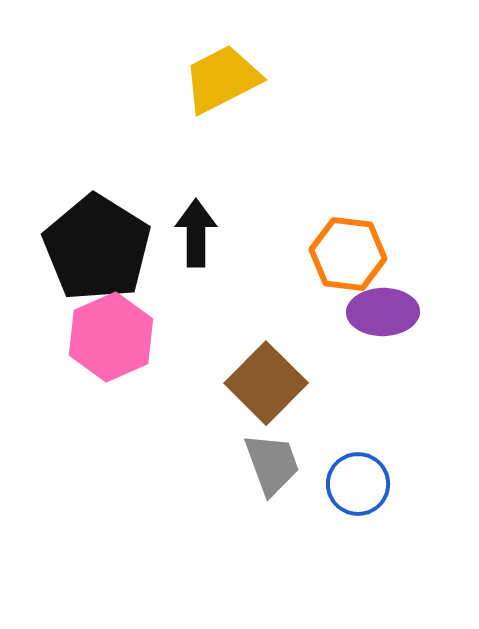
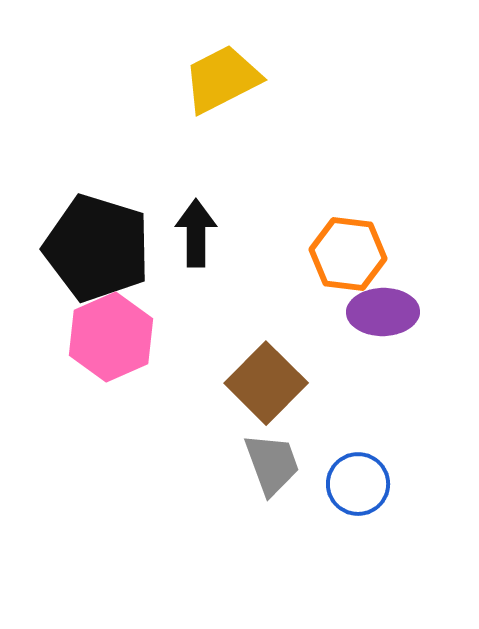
black pentagon: rotated 15 degrees counterclockwise
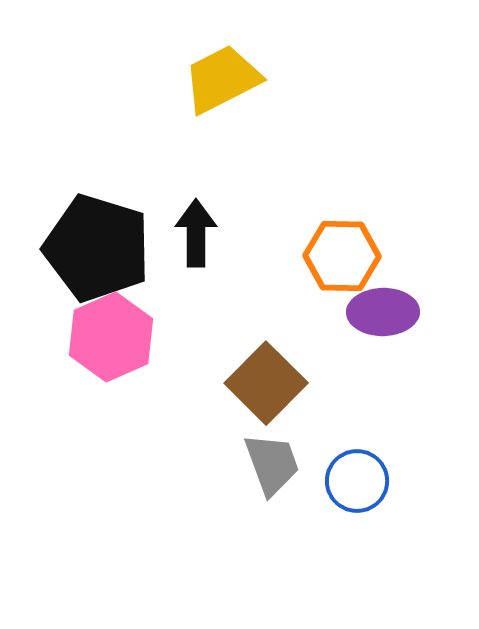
orange hexagon: moved 6 px left, 2 px down; rotated 6 degrees counterclockwise
blue circle: moved 1 px left, 3 px up
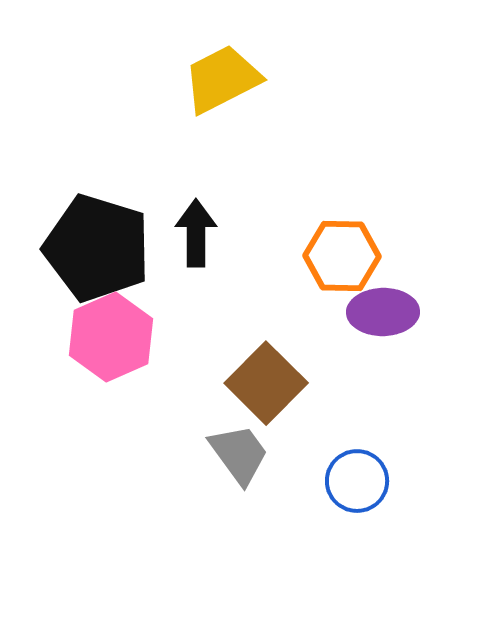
gray trapezoid: moved 33 px left, 10 px up; rotated 16 degrees counterclockwise
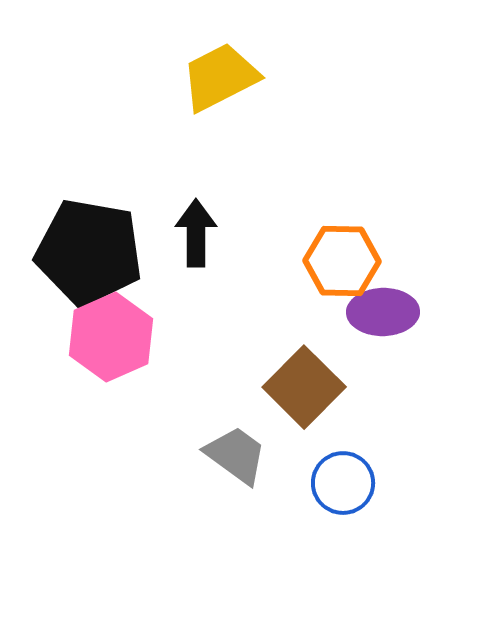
yellow trapezoid: moved 2 px left, 2 px up
black pentagon: moved 8 px left, 4 px down; rotated 7 degrees counterclockwise
orange hexagon: moved 5 px down
brown square: moved 38 px right, 4 px down
gray trapezoid: moved 3 px left, 1 px down; rotated 18 degrees counterclockwise
blue circle: moved 14 px left, 2 px down
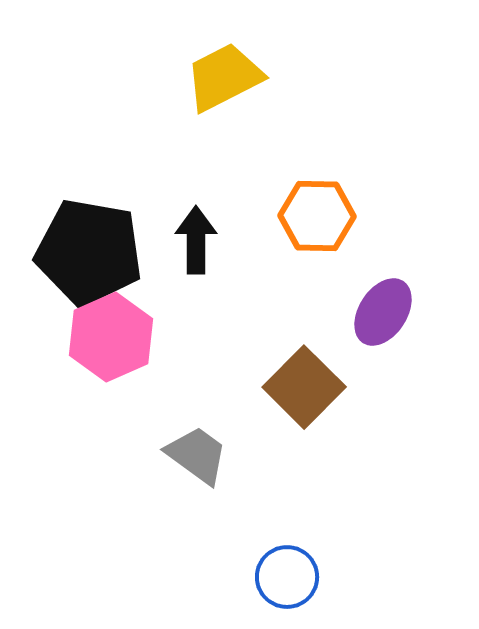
yellow trapezoid: moved 4 px right
black arrow: moved 7 px down
orange hexagon: moved 25 px left, 45 px up
purple ellipse: rotated 56 degrees counterclockwise
gray trapezoid: moved 39 px left
blue circle: moved 56 px left, 94 px down
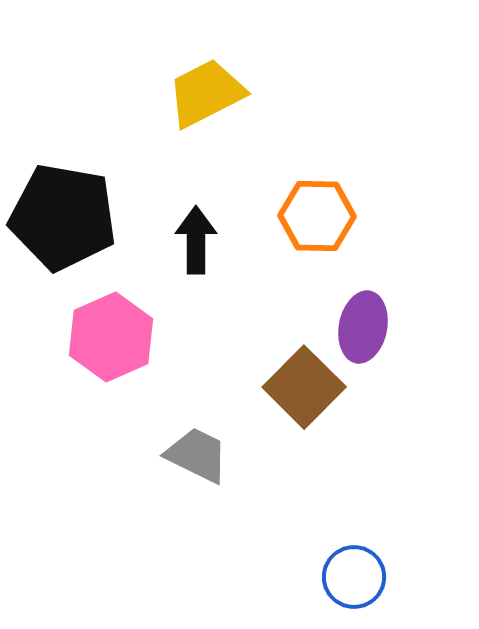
yellow trapezoid: moved 18 px left, 16 px down
black pentagon: moved 26 px left, 35 px up
purple ellipse: moved 20 px left, 15 px down; rotated 22 degrees counterclockwise
gray trapezoid: rotated 10 degrees counterclockwise
blue circle: moved 67 px right
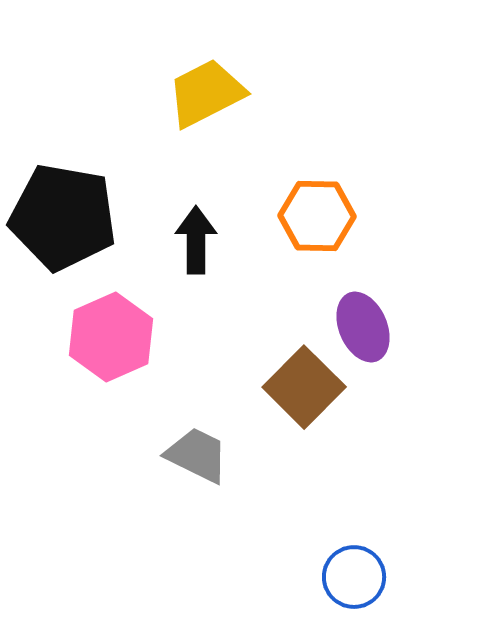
purple ellipse: rotated 34 degrees counterclockwise
